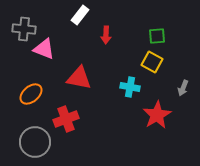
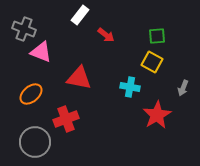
gray cross: rotated 15 degrees clockwise
red arrow: rotated 54 degrees counterclockwise
pink triangle: moved 3 px left, 3 px down
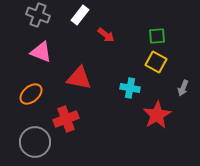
gray cross: moved 14 px right, 14 px up
yellow square: moved 4 px right
cyan cross: moved 1 px down
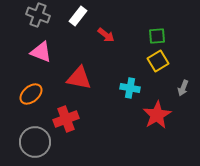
white rectangle: moved 2 px left, 1 px down
yellow square: moved 2 px right, 1 px up; rotated 30 degrees clockwise
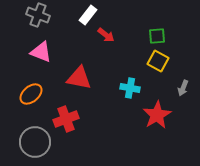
white rectangle: moved 10 px right, 1 px up
yellow square: rotated 30 degrees counterclockwise
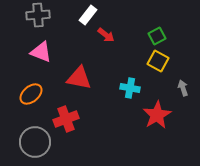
gray cross: rotated 25 degrees counterclockwise
green square: rotated 24 degrees counterclockwise
gray arrow: rotated 140 degrees clockwise
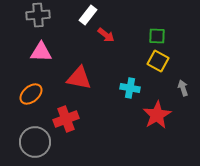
green square: rotated 30 degrees clockwise
pink triangle: rotated 20 degrees counterclockwise
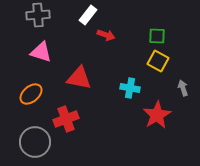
red arrow: rotated 18 degrees counterclockwise
pink triangle: rotated 15 degrees clockwise
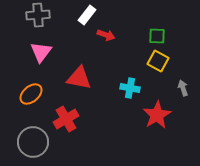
white rectangle: moved 1 px left
pink triangle: rotated 50 degrees clockwise
red cross: rotated 10 degrees counterclockwise
gray circle: moved 2 px left
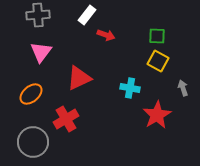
red triangle: rotated 36 degrees counterclockwise
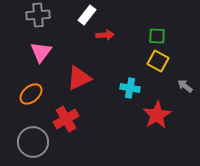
red arrow: moved 1 px left; rotated 24 degrees counterclockwise
gray arrow: moved 2 px right, 2 px up; rotated 35 degrees counterclockwise
